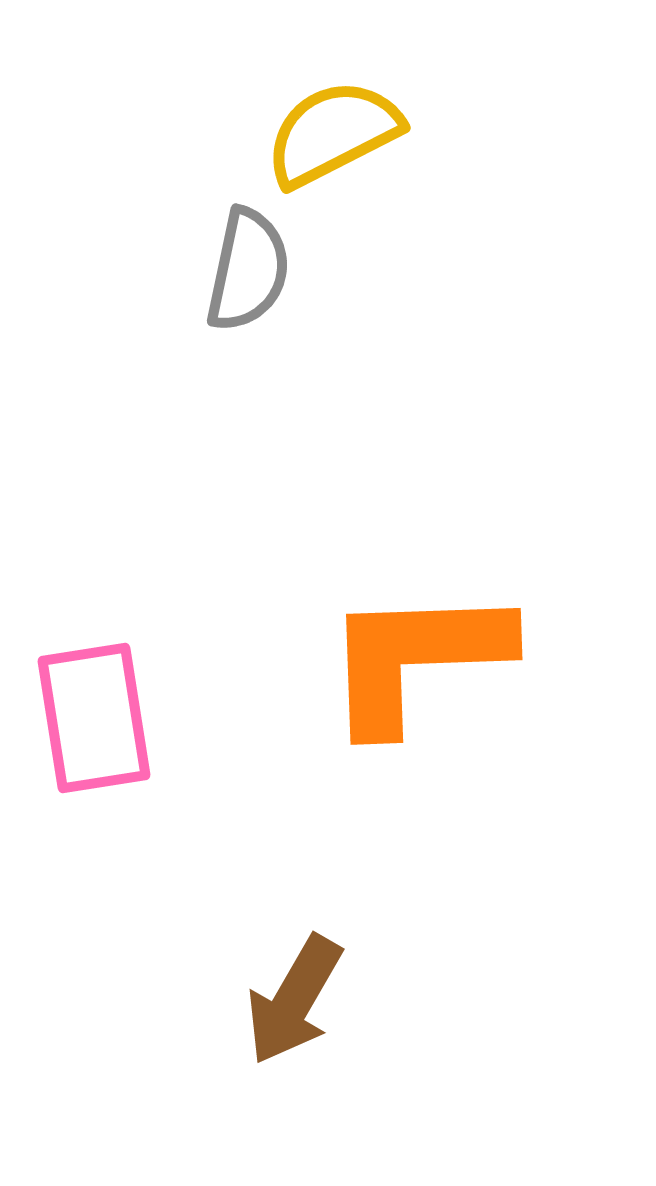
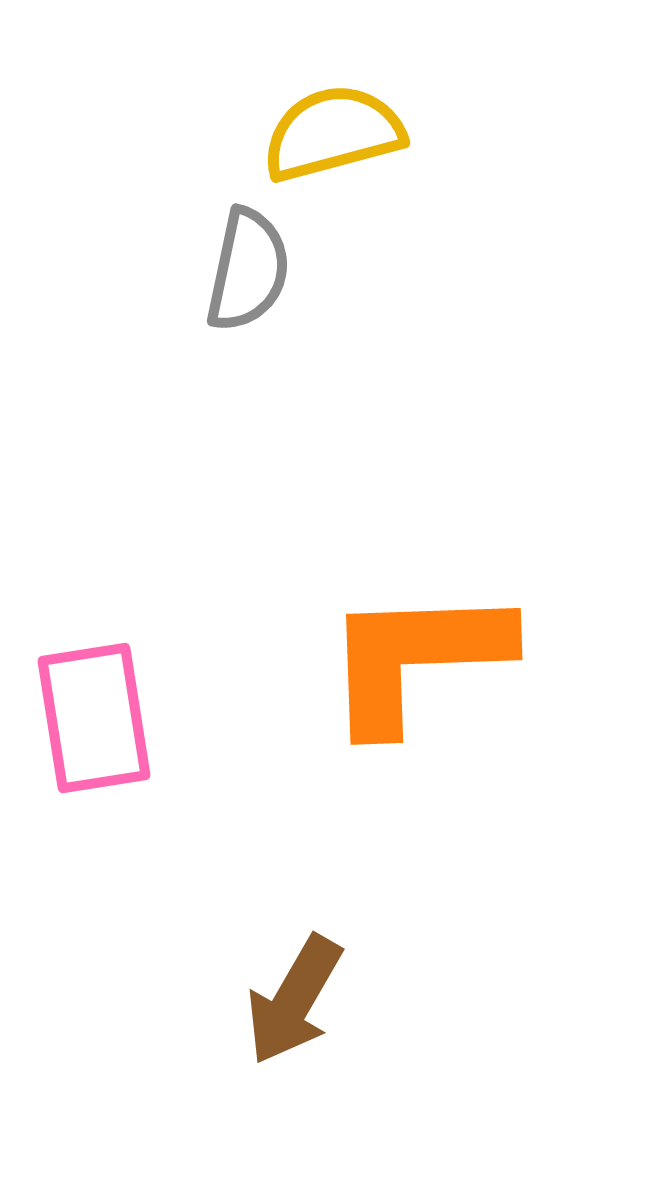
yellow semicircle: rotated 12 degrees clockwise
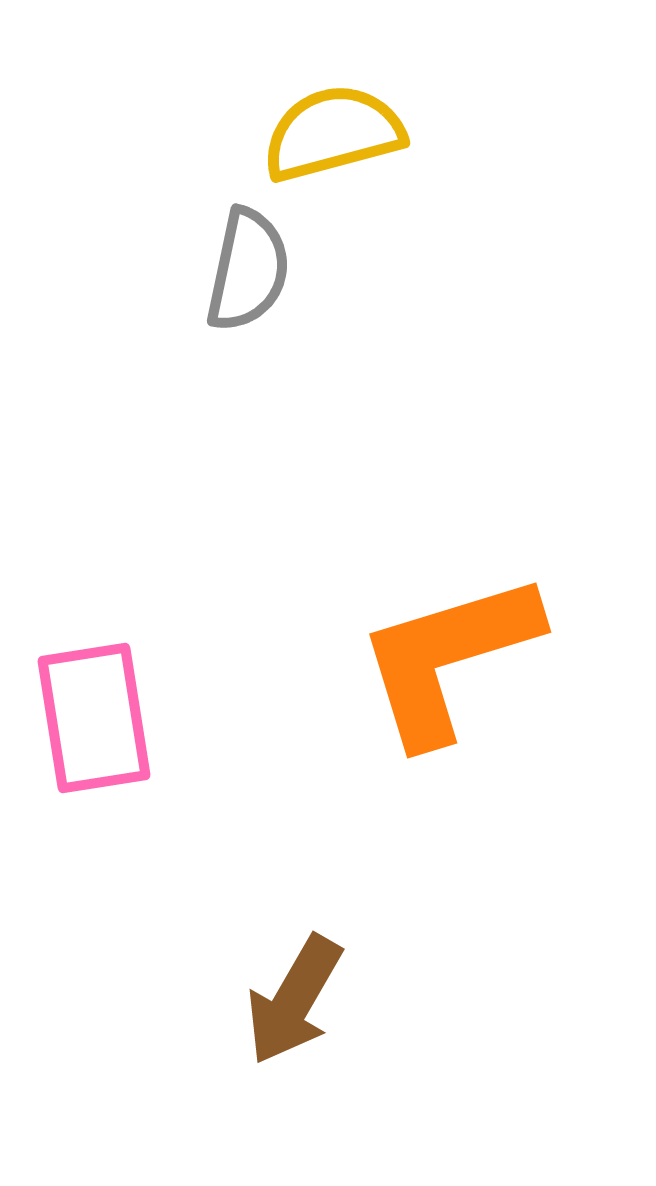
orange L-shape: moved 32 px right; rotated 15 degrees counterclockwise
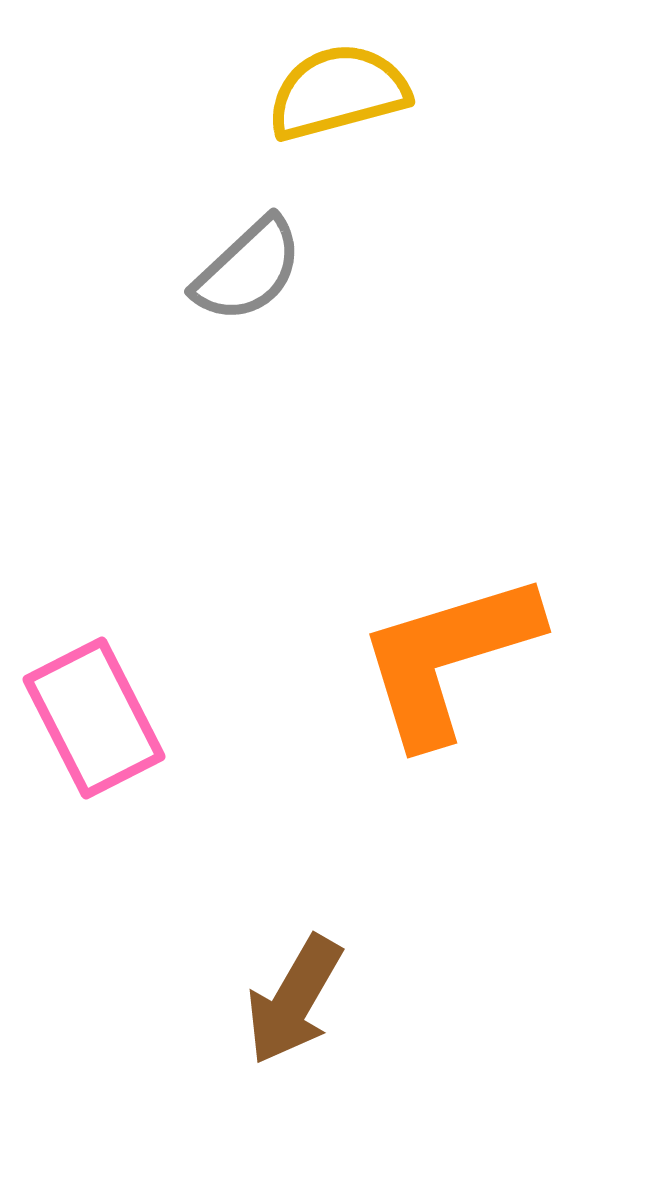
yellow semicircle: moved 5 px right, 41 px up
gray semicircle: rotated 35 degrees clockwise
pink rectangle: rotated 18 degrees counterclockwise
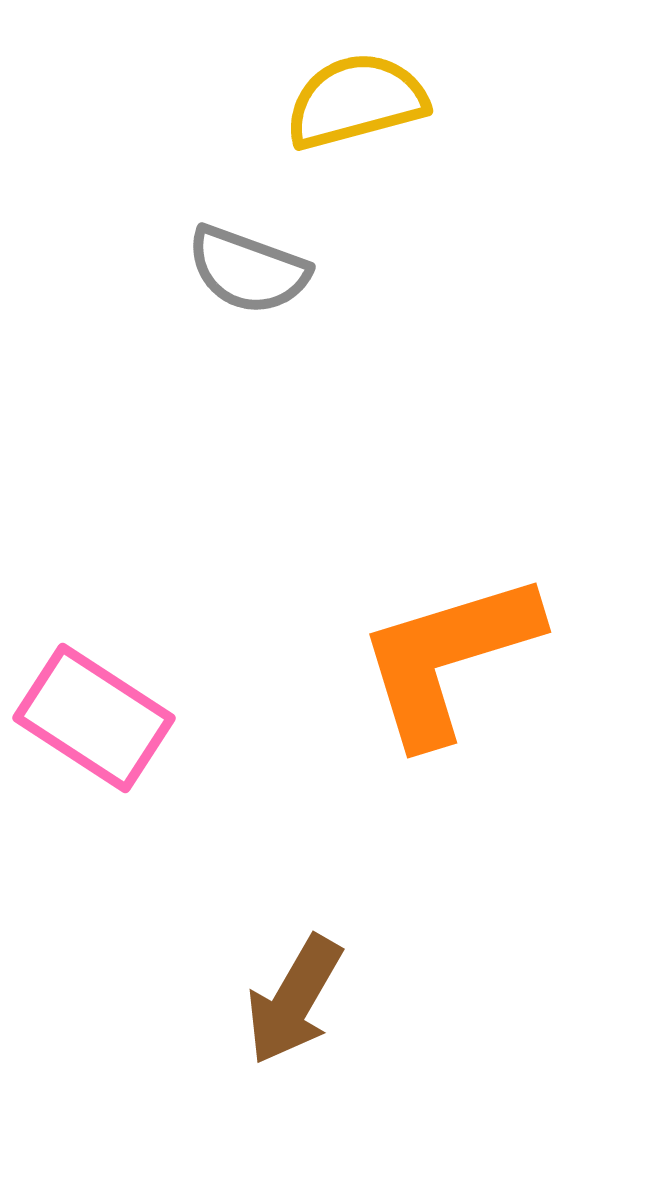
yellow semicircle: moved 18 px right, 9 px down
gray semicircle: rotated 63 degrees clockwise
pink rectangle: rotated 30 degrees counterclockwise
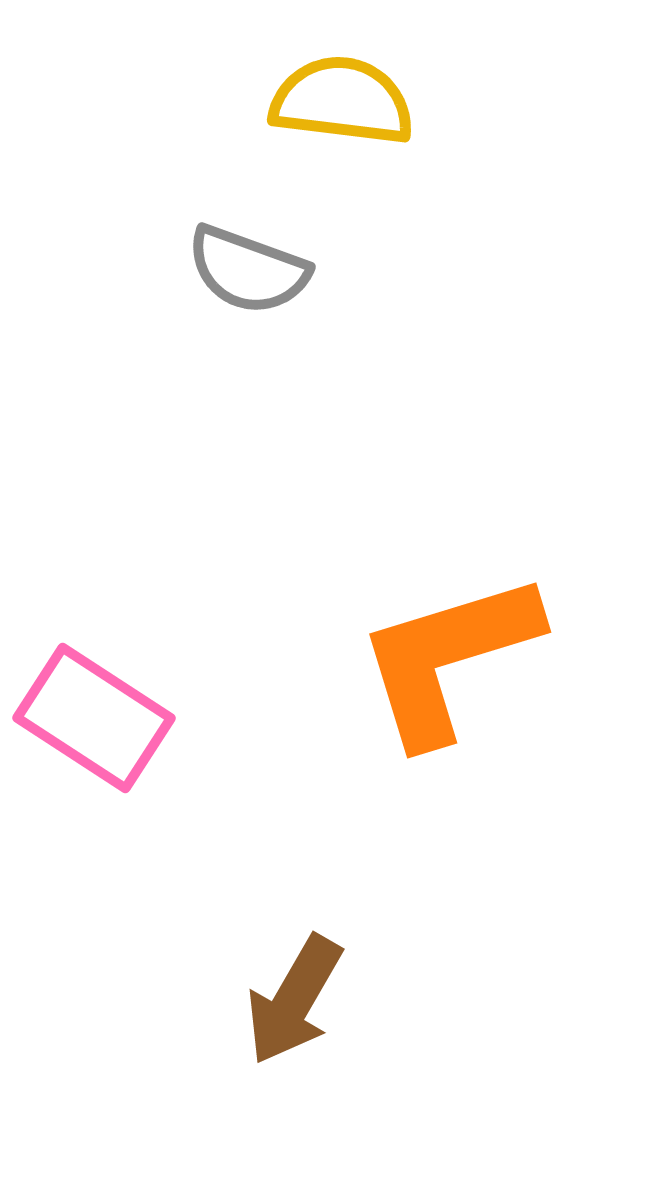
yellow semicircle: moved 14 px left; rotated 22 degrees clockwise
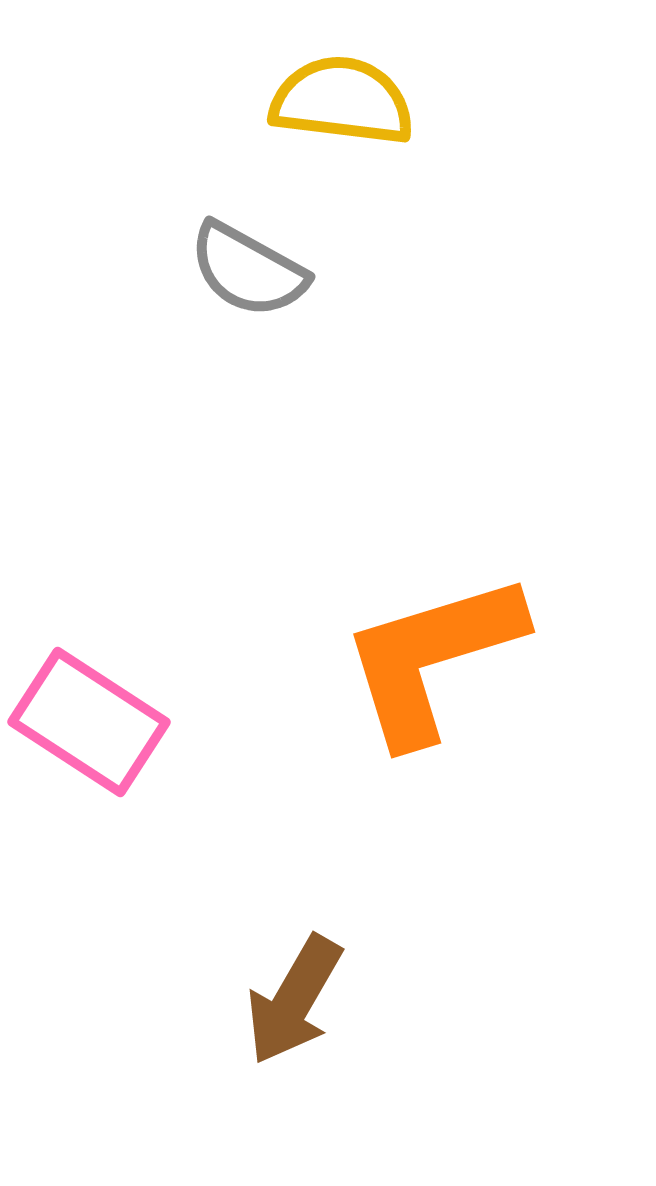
gray semicircle: rotated 9 degrees clockwise
orange L-shape: moved 16 px left
pink rectangle: moved 5 px left, 4 px down
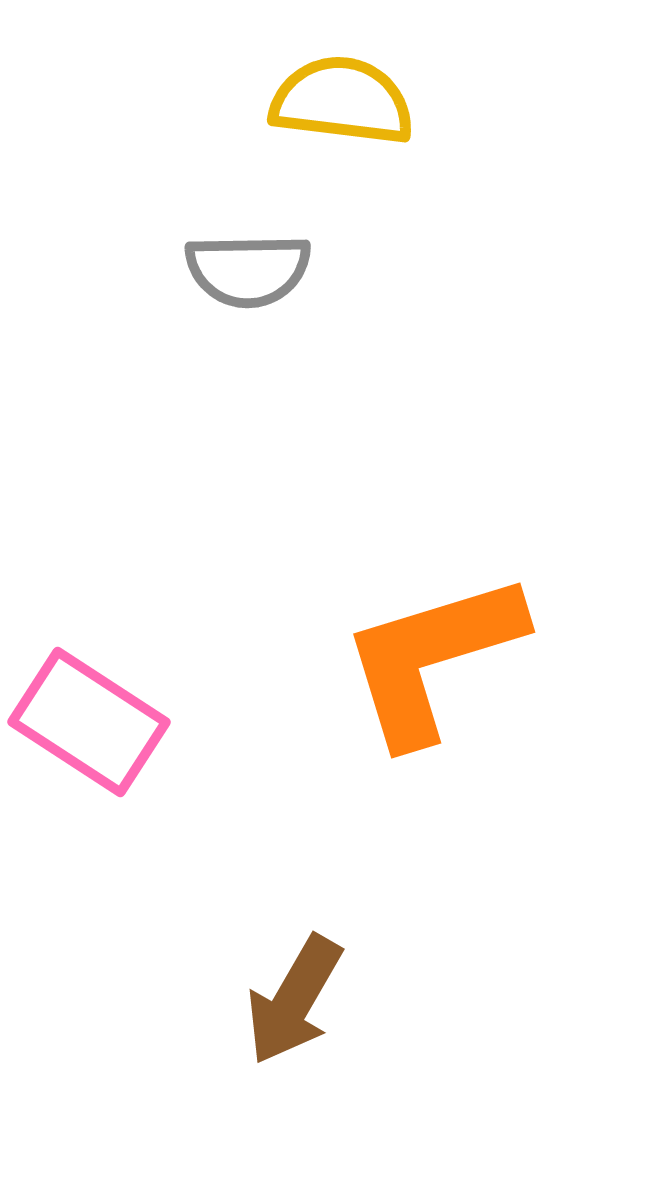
gray semicircle: rotated 30 degrees counterclockwise
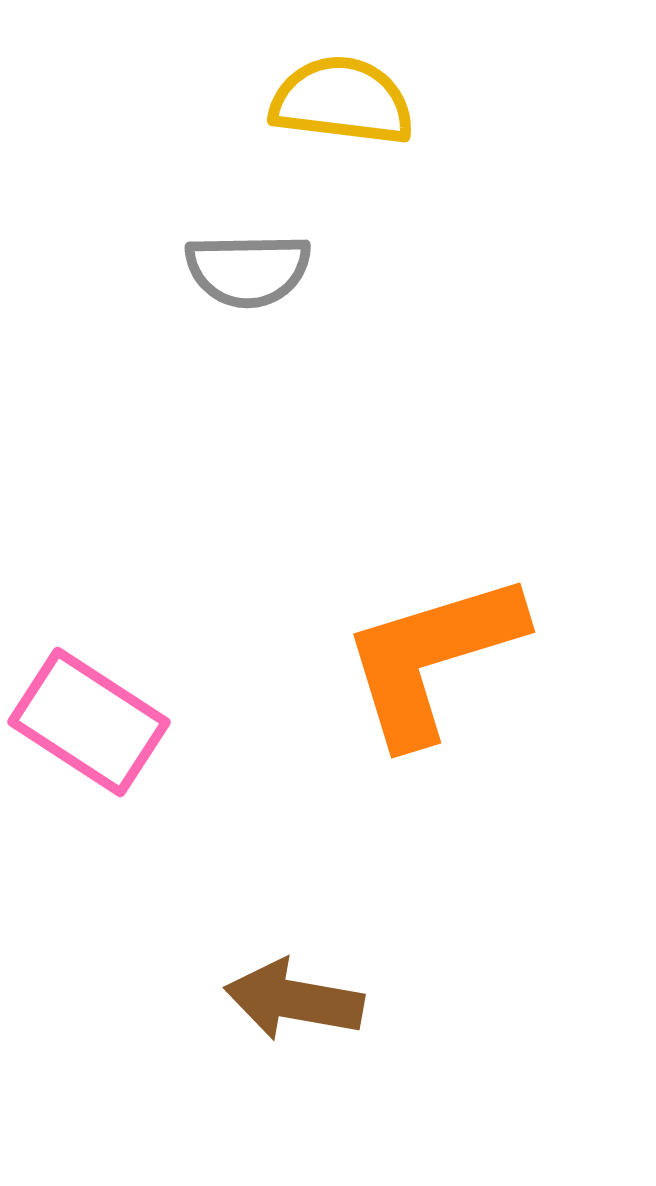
brown arrow: rotated 70 degrees clockwise
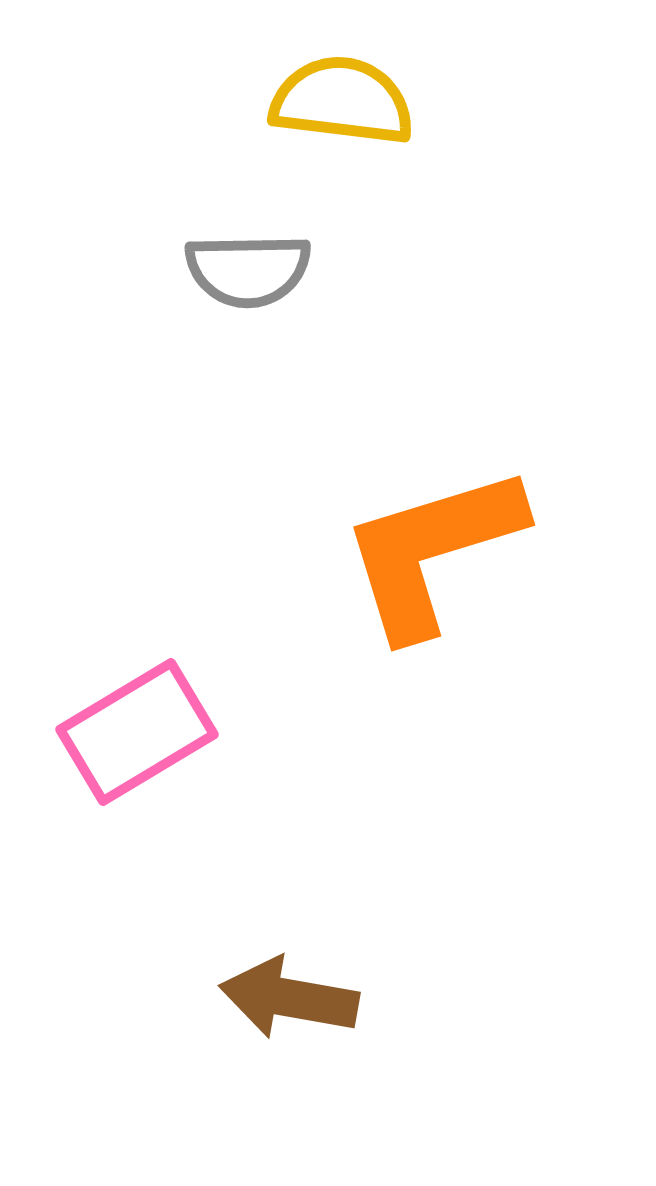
orange L-shape: moved 107 px up
pink rectangle: moved 48 px right, 10 px down; rotated 64 degrees counterclockwise
brown arrow: moved 5 px left, 2 px up
